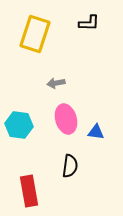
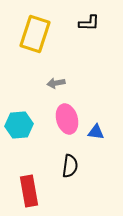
pink ellipse: moved 1 px right
cyan hexagon: rotated 12 degrees counterclockwise
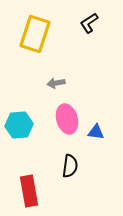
black L-shape: rotated 145 degrees clockwise
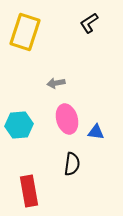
yellow rectangle: moved 10 px left, 2 px up
black semicircle: moved 2 px right, 2 px up
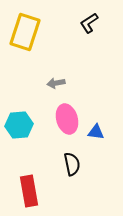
black semicircle: rotated 20 degrees counterclockwise
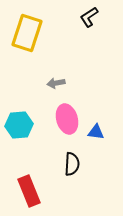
black L-shape: moved 6 px up
yellow rectangle: moved 2 px right, 1 px down
black semicircle: rotated 15 degrees clockwise
red rectangle: rotated 12 degrees counterclockwise
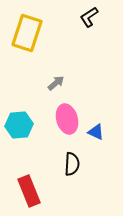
gray arrow: rotated 150 degrees clockwise
blue triangle: rotated 18 degrees clockwise
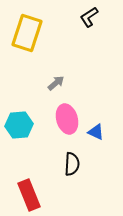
red rectangle: moved 4 px down
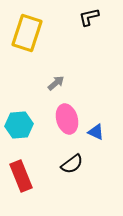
black L-shape: rotated 20 degrees clockwise
black semicircle: rotated 50 degrees clockwise
red rectangle: moved 8 px left, 19 px up
